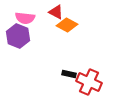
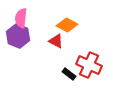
red triangle: moved 29 px down
pink semicircle: moved 4 px left; rotated 90 degrees clockwise
black rectangle: rotated 24 degrees clockwise
red cross: moved 17 px up
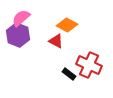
pink semicircle: rotated 42 degrees clockwise
purple hexagon: moved 1 px up
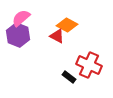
red triangle: moved 1 px right, 5 px up
black rectangle: moved 3 px down
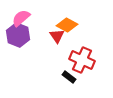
red triangle: rotated 28 degrees clockwise
red cross: moved 7 px left, 5 px up
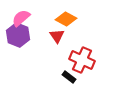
orange diamond: moved 1 px left, 6 px up
